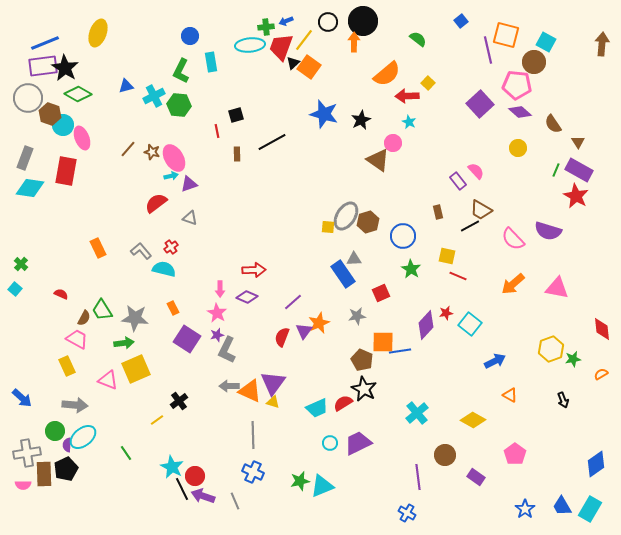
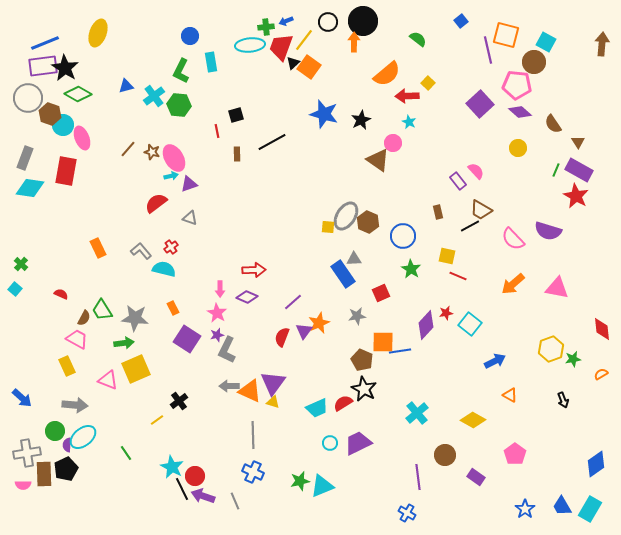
cyan cross at (154, 96): rotated 10 degrees counterclockwise
brown hexagon at (368, 222): rotated 20 degrees counterclockwise
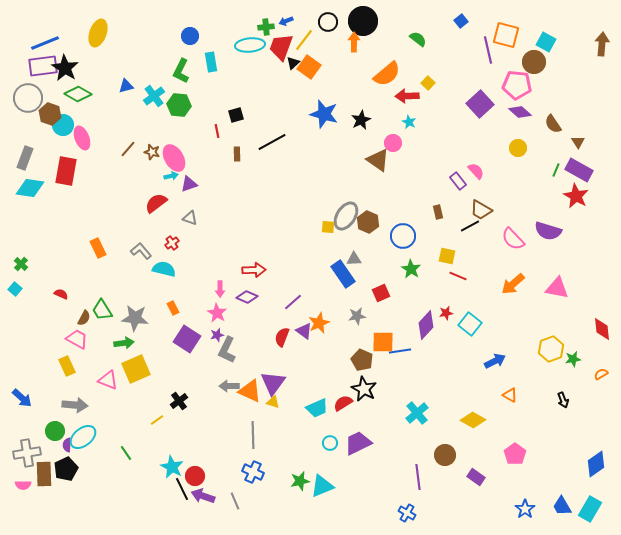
red cross at (171, 247): moved 1 px right, 4 px up
purple triangle at (304, 331): rotated 30 degrees counterclockwise
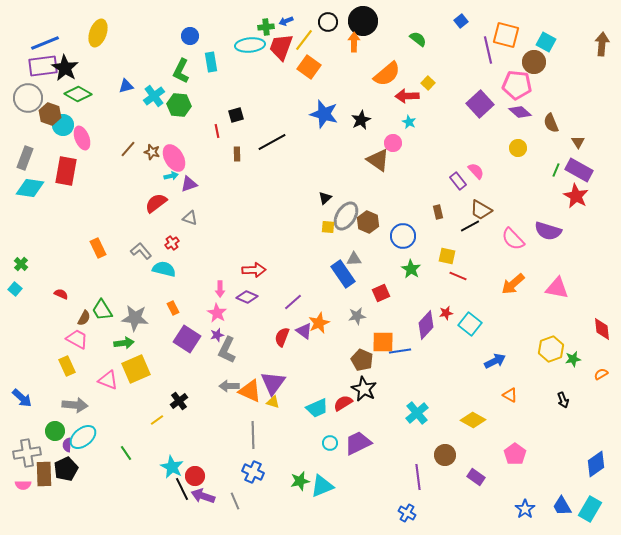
black triangle at (293, 63): moved 32 px right, 135 px down
brown semicircle at (553, 124): moved 2 px left, 1 px up; rotated 12 degrees clockwise
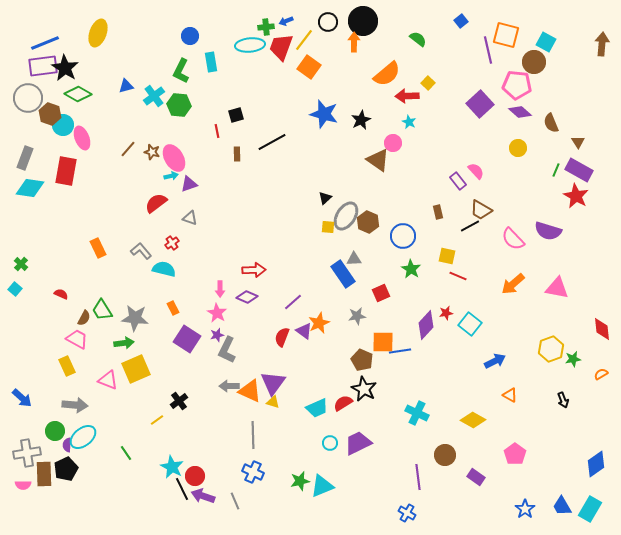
cyan cross at (417, 413): rotated 25 degrees counterclockwise
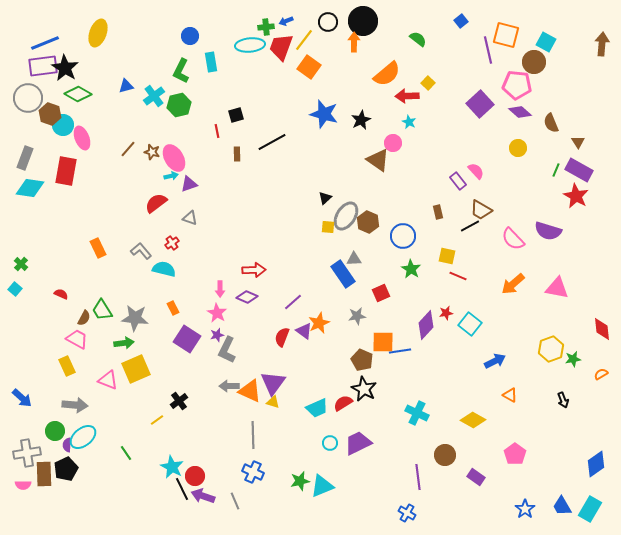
green hexagon at (179, 105): rotated 20 degrees counterclockwise
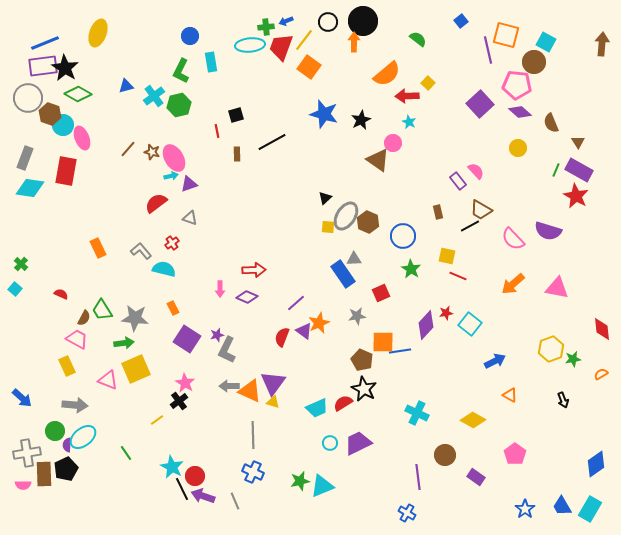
purple line at (293, 302): moved 3 px right, 1 px down
pink star at (217, 313): moved 32 px left, 70 px down
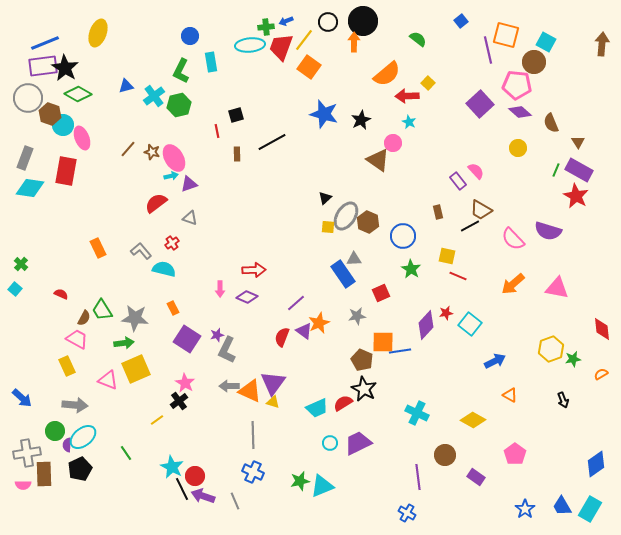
black pentagon at (66, 469): moved 14 px right
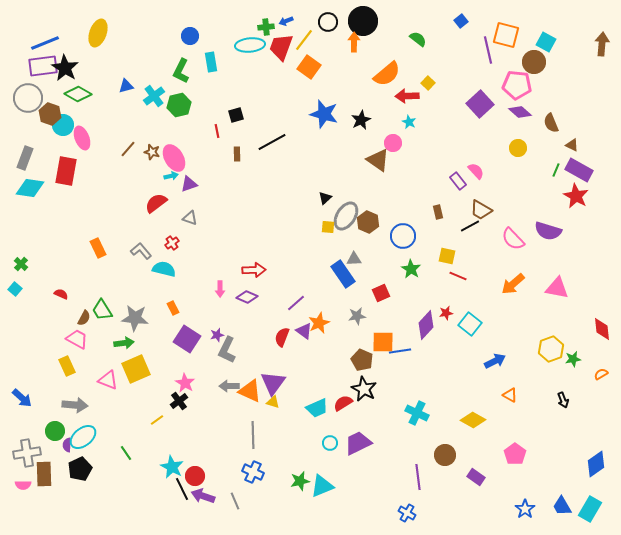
brown triangle at (578, 142): moved 6 px left, 3 px down; rotated 32 degrees counterclockwise
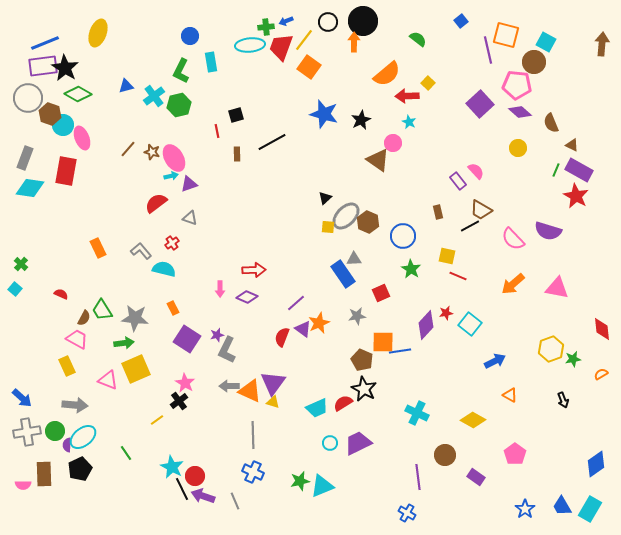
gray ellipse at (346, 216): rotated 12 degrees clockwise
purple triangle at (304, 331): moved 1 px left, 2 px up
gray cross at (27, 453): moved 21 px up
